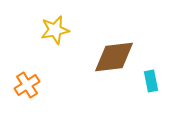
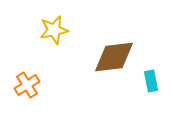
yellow star: moved 1 px left
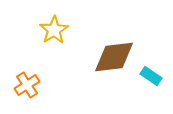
yellow star: rotated 20 degrees counterclockwise
cyan rectangle: moved 5 px up; rotated 45 degrees counterclockwise
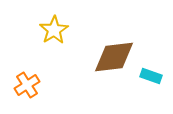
cyan rectangle: rotated 15 degrees counterclockwise
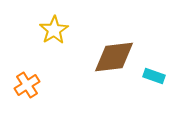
cyan rectangle: moved 3 px right
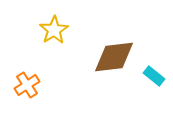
cyan rectangle: rotated 20 degrees clockwise
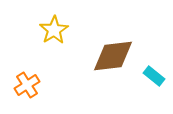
brown diamond: moved 1 px left, 1 px up
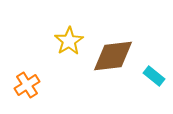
yellow star: moved 15 px right, 11 px down
